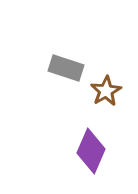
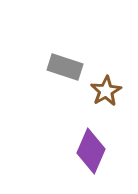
gray rectangle: moved 1 px left, 1 px up
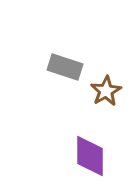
purple diamond: moved 1 px left, 5 px down; rotated 24 degrees counterclockwise
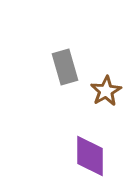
gray rectangle: rotated 56 degrees clockwise
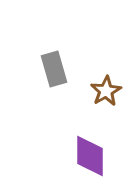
gray rectangle: moved 11 px left, 2 px down
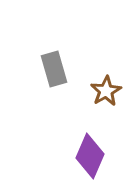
purple diamond: rotated 24 degrees clockwise
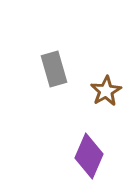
purple diamond: moved 1 px left
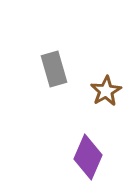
purple diamond: moved 1 px left, 1 px down
